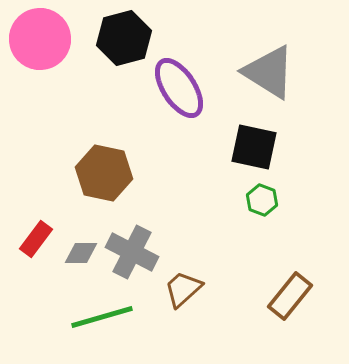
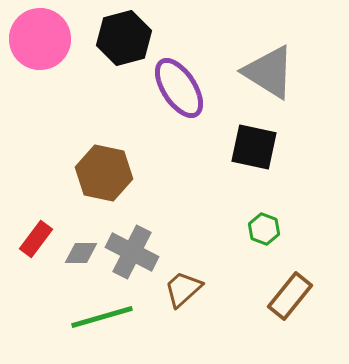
green hexagon: moved 2 px right, 29 px down
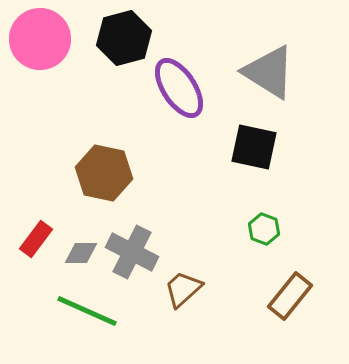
green line: moved 15 px left, 6 px up; rotated 40 degrees clockwise
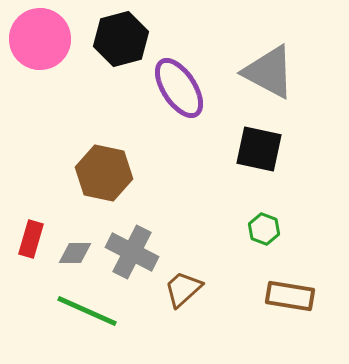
black hexagon: moved 3 px left, 1 px down
gray triangle: rotated 4 degrees counterclockwise
black square: moved 5 px right, 2 px down
red rectangle: moved 5 px left; rotated 21 degrees counterclockwise
gray diamond: moved 6 px left
brown rectangle: rotated 60 degrees clockwise
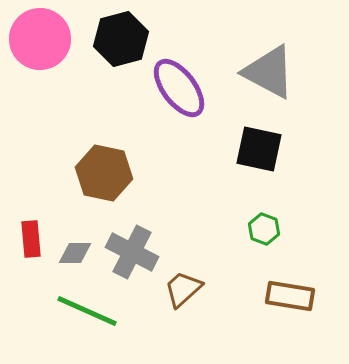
purple ellipse: rotated 4 degrees counterclockwise
red rectangle: rotated 21 degrees counterclockwise
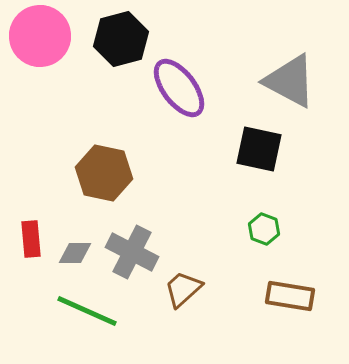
pink circle: moved 3 px up
gray triangle: moved 21 px right, 9 px down
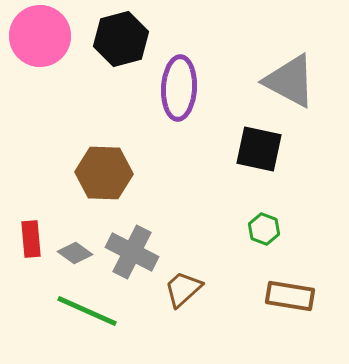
purple ellipse: rotated 40 degrees clockwise
brown hexagon: rotated 10 degrees counterclockwise
gray diamond: rotated 36 degrees clockwise
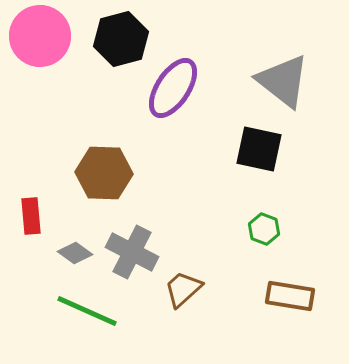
gray triangle: moved 7 px left; rotated 10 degrees clockwise
purple ellipse: moved 6 px left; rotated 30 degrees clockwise
red rectangle: moved 23 px up
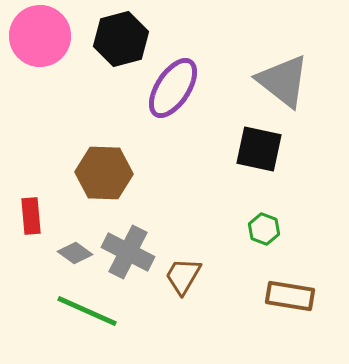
gray cross: moved 4 px left
brown trapezoid: moved 13 px up; rotated 18 degrees counterclockwise
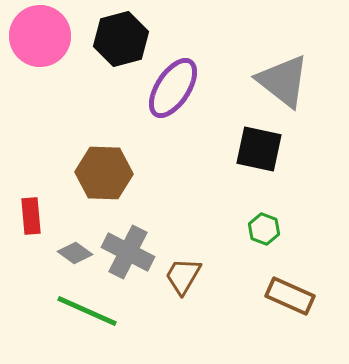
brown rectangle: rotated 15 degrees clockwise
